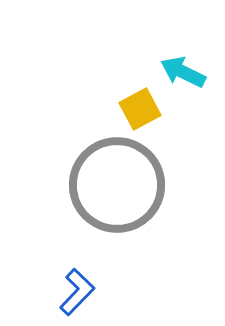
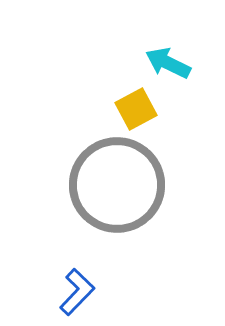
cyan arrow: moved 15 px left, 9 px up
yellow square: moved 4 px left
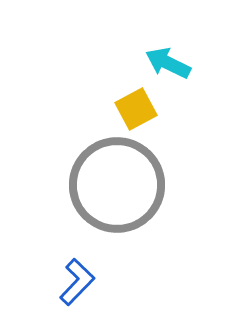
blue L-shape: moved 10 px up
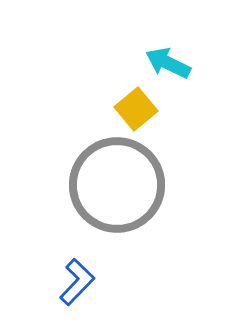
yellow square: rotated 12 degrees counterclockwise
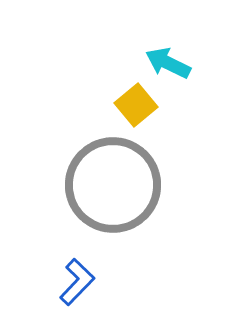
yellow square: moved 4 px up
gray circle: moved 4 px left
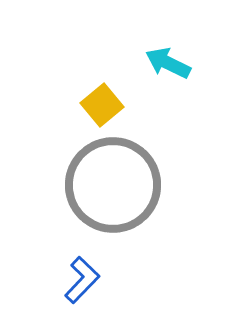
yellow square: moved 34 px left
blue L-shape: moved 5 px right, 2 px up
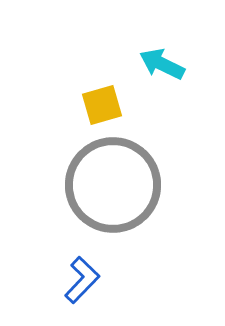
cyan arrow: moved 6 px left, 1 px down
yellow square: rotated 24 degrees clockwise
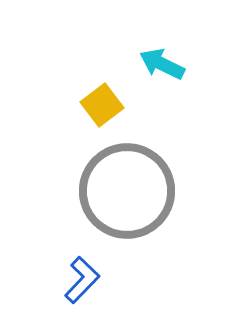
yellow square: rotated 21 degrees counterclockwise
gray circle: moved 14 px right, 6 px down
